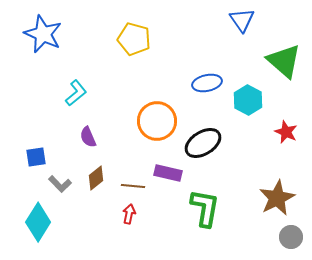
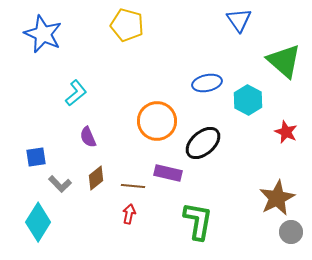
blue triangle: moved 3 px left
yellow pentagon: moved 7 px left, 14 px up
black ellipse: rotated 9 degrees counterclockwise
green L-shape: moved 7 px left, 13 px down
gray circle: moved 5 px up
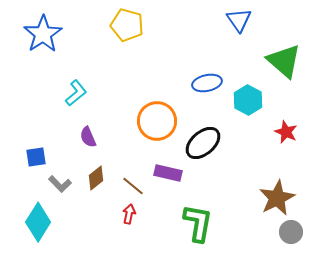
blue star: rotated 15 degrees clockwise
brown line: rotated 35 degrees clockwise
green L-shape: moved 2 px down
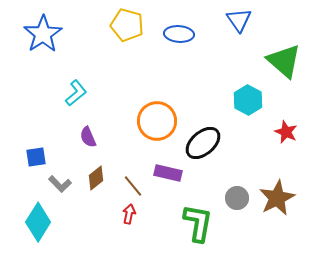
blue ellipse: moved 28 px left, 49 px up; rotated 16 degrees clockwise
brown line: rotated 10 degrees clockwise
gray circle: moved 54 px left, 34 px up
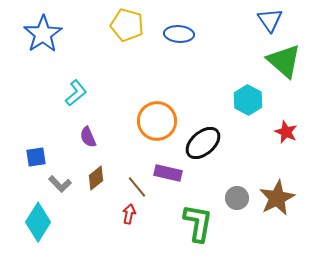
blue triangle: moved 31 px right
brown line: moved 4 px right, 1 px down
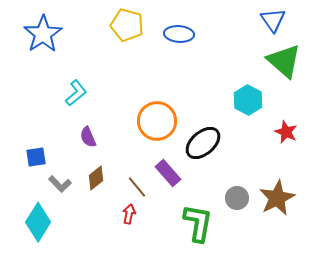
blue triangle: moved 3 px right
purple rectangle: rotated 36 degrees clockwise
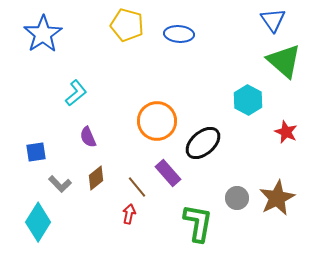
blue square: moved 5 px up
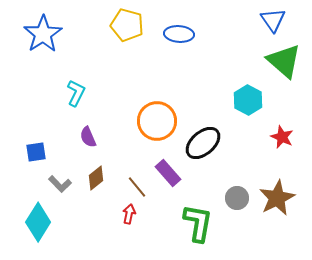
cyan L-shape: rotated 24 degrees counterclockwise
red star: moved 4 px left, 5 px down
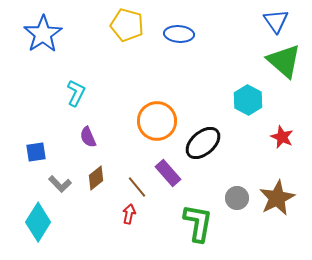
blue triangle: moved 3 px right, 1 px down
